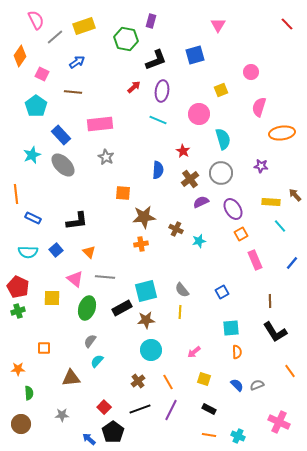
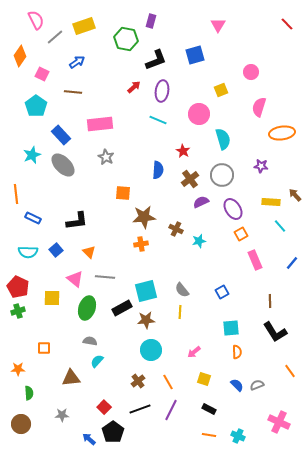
gray circle at (221, 173): moved 1 px right, 2 px down
gray semicircle at (90, 341): rotated 64 degrees clockwise
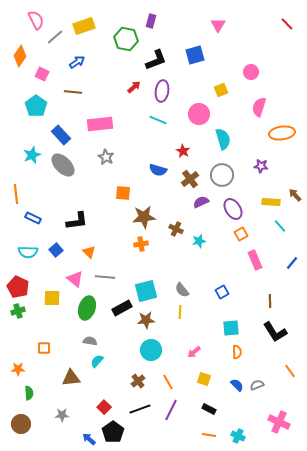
blue semicircle at (158, 170): rotated 102 degrees clockwise
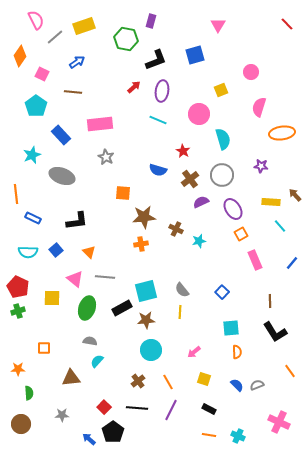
gray ellipse at (63, 165): moved 1 px left, 11 px down; rotated 25 degrees counterclockwise
blue square at (222, 292): rotated 16 degrees counterclockwise
black line at (140, 409): moved 3 px left, 1 px up; rotated 25 degrees clockwise
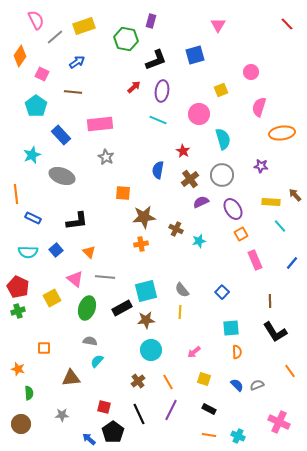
blue semicircle at (158, 170): rotated 84 degrees clockwise
yellow square at (52, 298): rotated 30 degrees counterclockwise
orange star at (18, 369): rotated 16 degrees clockwise
red square at (104, 407): rotated 32 degrees counterclockwise
black line at (137, 408): moved 2 px right, 6 px down; rotated 60 degrees clockwise
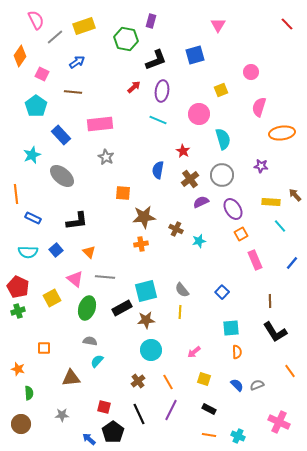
gray ellipse at (62, 176): rotated 20 degrees clockwise
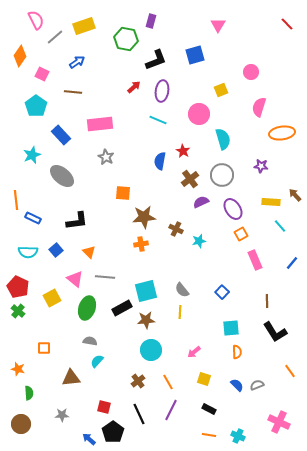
blue semicircle at (158, 170): moved 2 px right, 9 px up
orange line at (16, 194): moved 6 px down
brown line at (270, 301): moved 3 px left
green cross at (18, 311): rotated 32 degrees counterclockwise
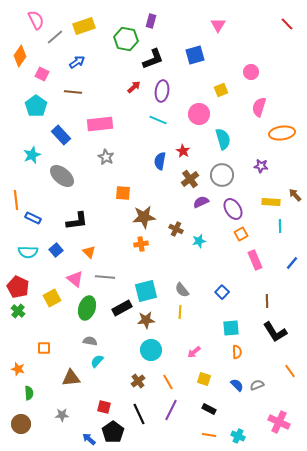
black L-shape at (156, 60): moved 3 px left, 1 px up
cyan line at (280, 226): rotated 40 degrees clockwise
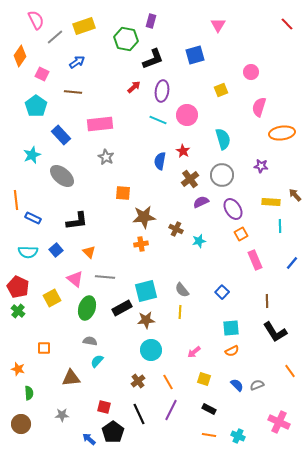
pink circle at (199, 114): moved 12 px left, 1 px down
orange semicircle at (237, 352): moved 5 px left, 1 px up; rotated 64 degrees clockwise
